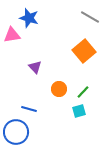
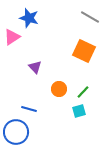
pink triangle: moved 2 px down; rotated 24 degrees counterclockwise
orange square: rotated 25 degrees counterclockwise
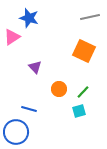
gray line: rotated 42 degrees counterclockwise
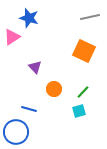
orange circle: moved 5 px left
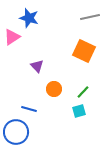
purple triangle: moved 2 px right, 1 px up
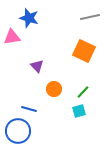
pink triangle: rotated 24 degrees clockwise
blue circle: moved 2 px right, 1 px up
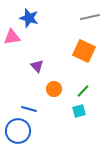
green line: moved 1 px up
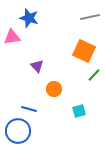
green line: moved 11 px right, 16 px up
